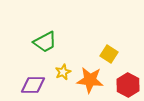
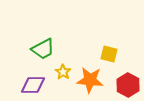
green trapezoid: moved 2 px left, 7 px down
yellow square: rotated 18 degrees counterclockwise
yellow star: rotated 14 degrees counterclockwise
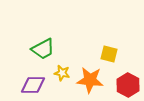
yellow star: moved 1 px left, 1 px down; rotated 21 degrees counterclockwise
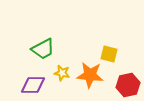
orange star: moved 5 px up
red hexagon: rotated 20 degrees clockwise
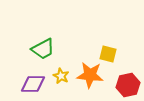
yellow square: moved 1 px left
yellow star: moved 1 px left, 3 px down; rotated 14 degrees clockwise
purple diamond: moved 1 px up
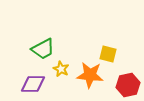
yellow star: moved 7 px up
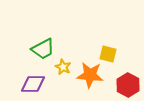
yellow star: moved 2 px right, 2 px up
red hexagon: rotated 20 degrees counterclockwise
